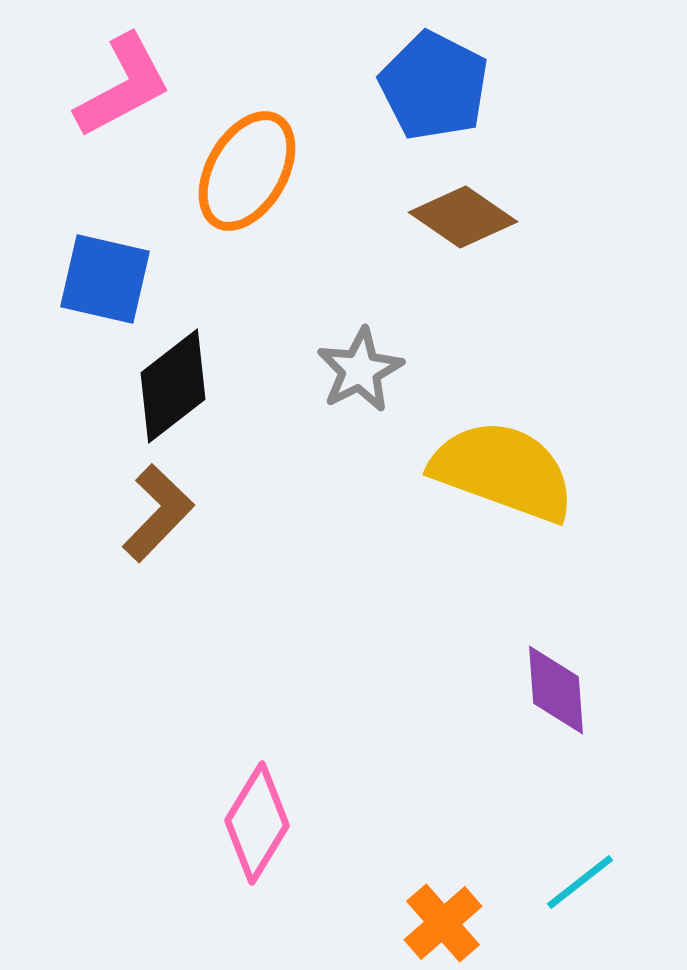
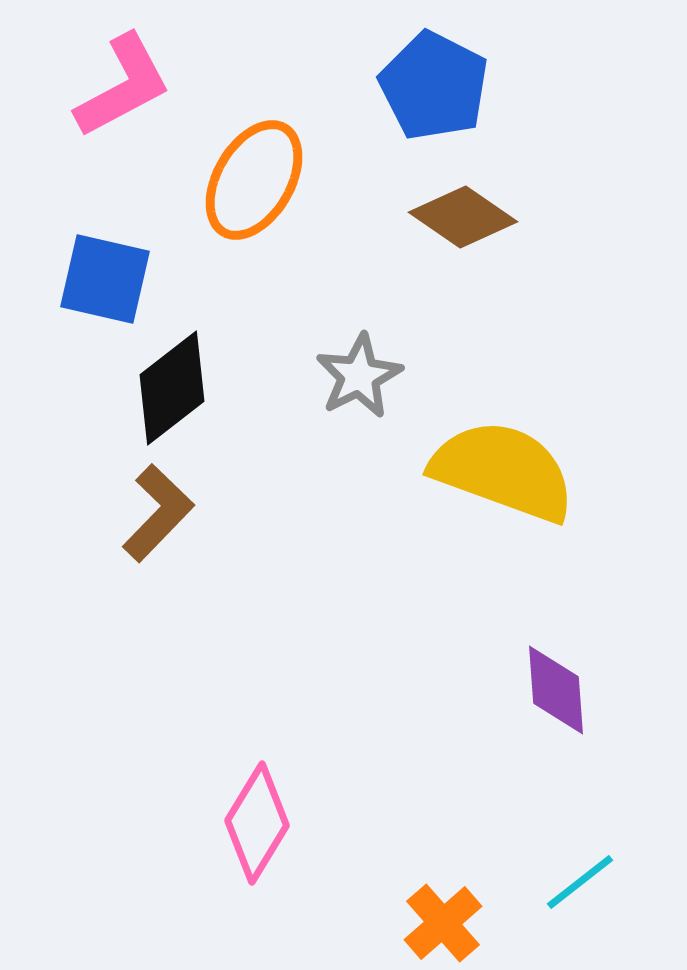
orange ellipse: moved 7 px right, 9 px down
gray star: moved 1 px left, 6 px down
black diamond: moved 1 px left, 2 px down
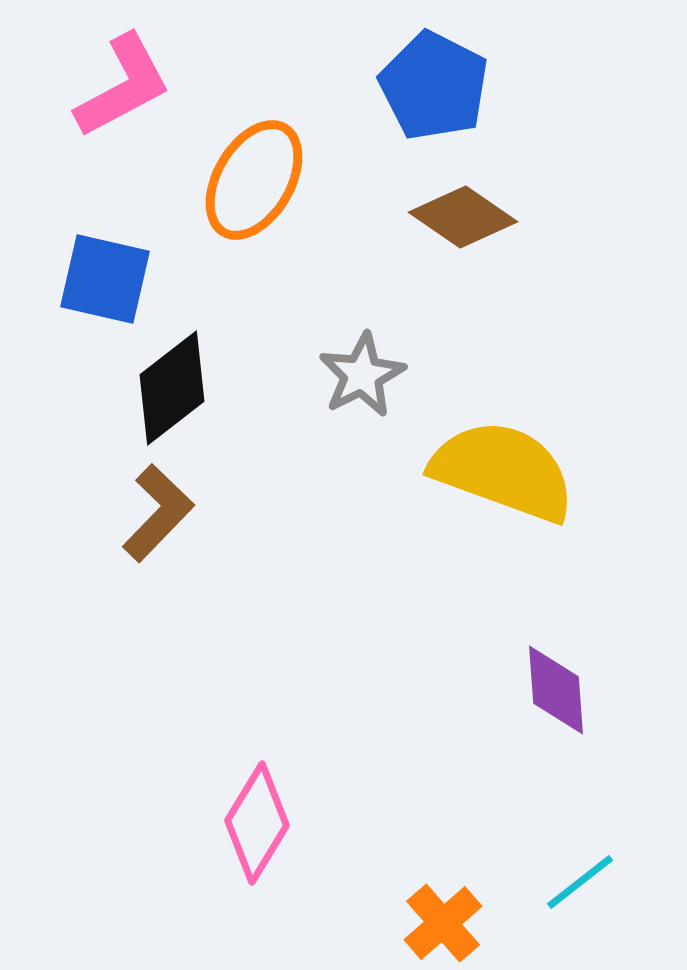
gray star: moved 3 px right, 1 px up
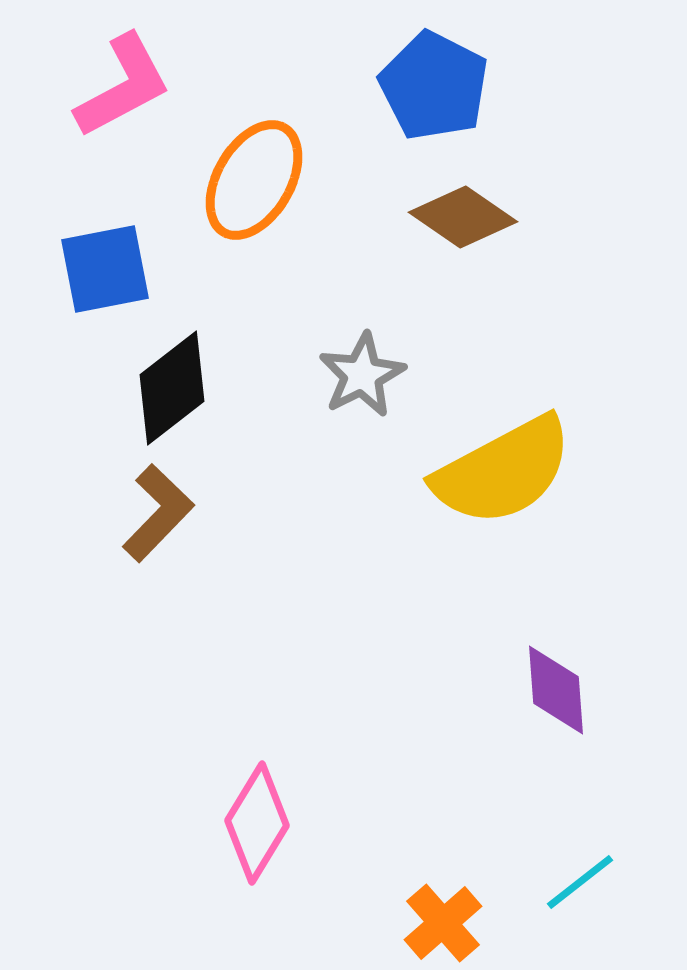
blue square: moved 10 px up; rotated 24 degrees counterclockwise
yellow semicircle: rotated 132 degrees clockwise
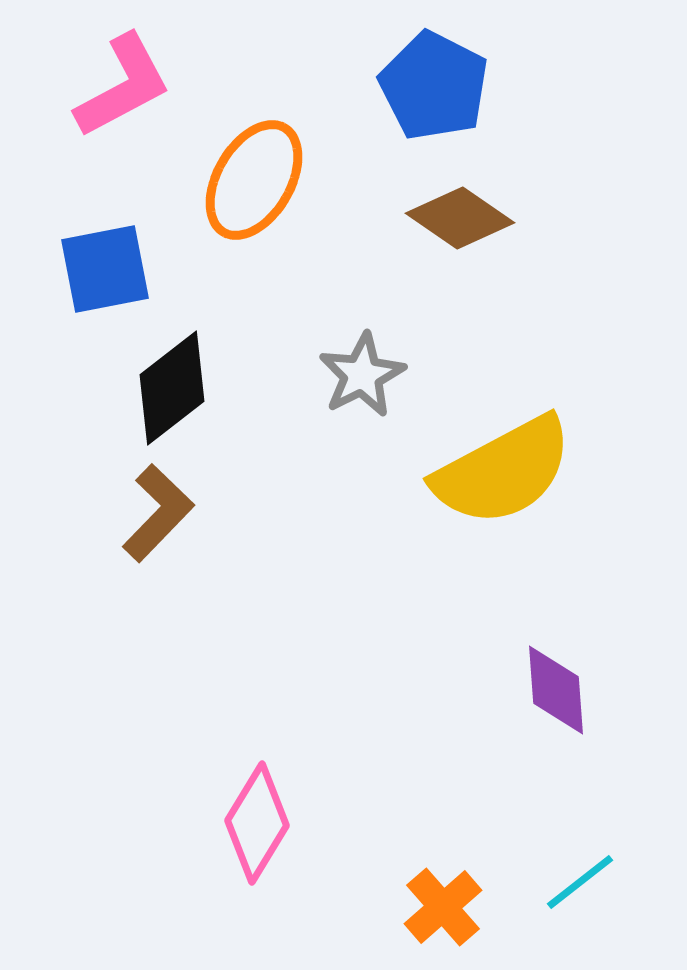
brown diamond: moved 3 px left, 1 px down
orange cross: moved 16 px up
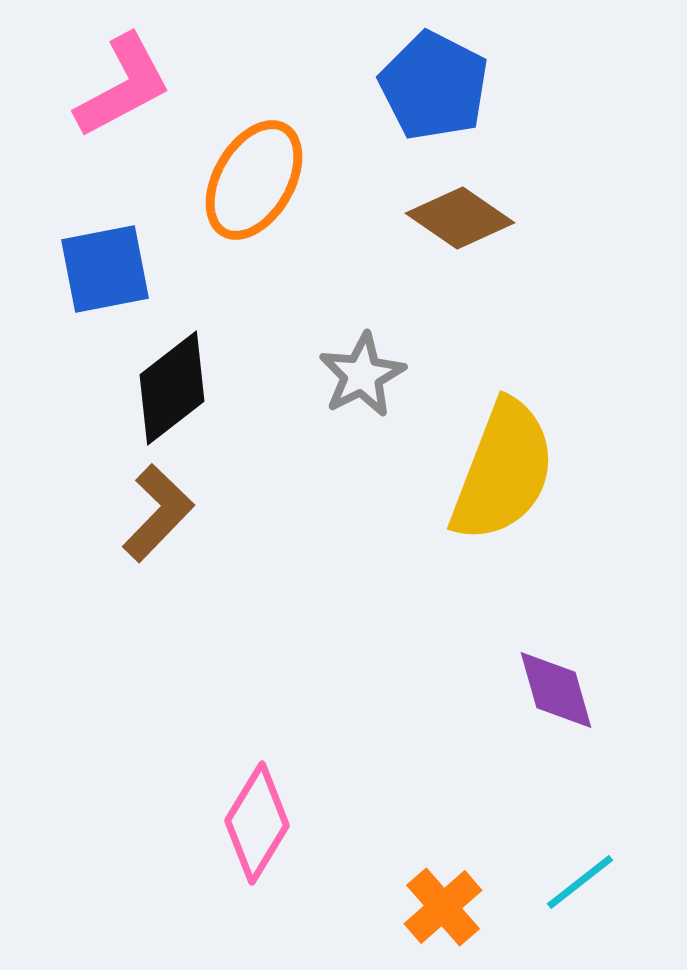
yellow semicircle: rotated 41 degrees counterclockwise
purple diamond: rotated 12 degrees counterclockwise
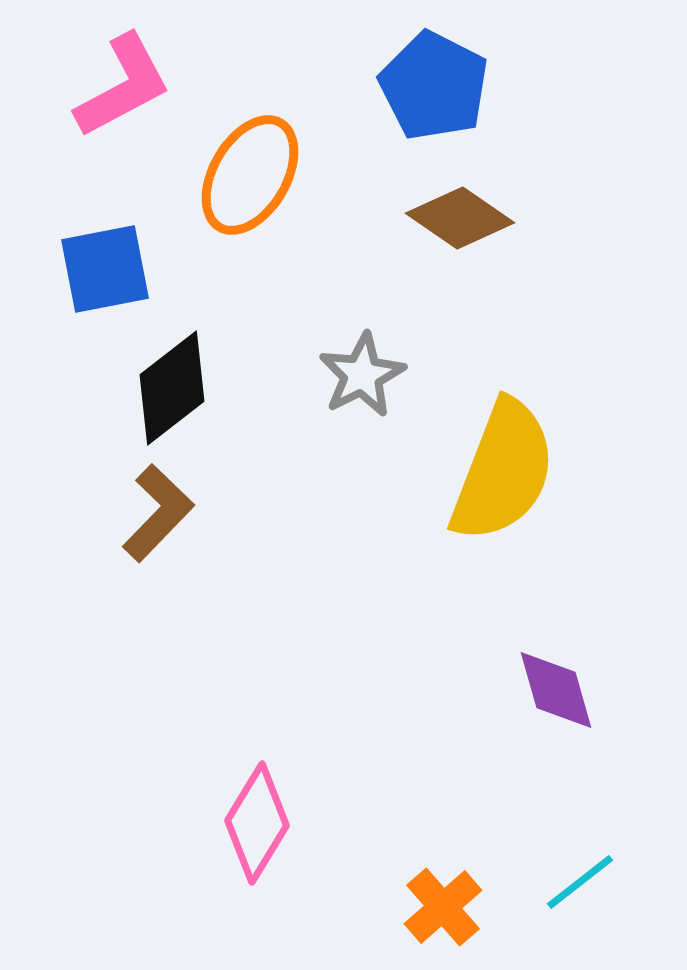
orange ellipse: moved 4 px left, 5 px up
